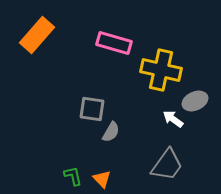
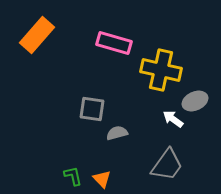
gray semicircle: moved 6 px right, 1 px down; rotated 135 degrees counterclockwise
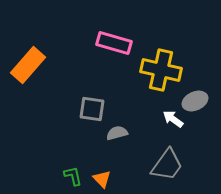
orange rectangle: moved 9 px left, 30 px down
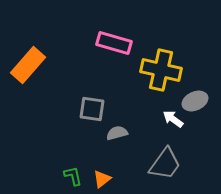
gray trapezoid: moved 2 px left, 1 px up
orange triangle: rotated 36 degrees clockwise
